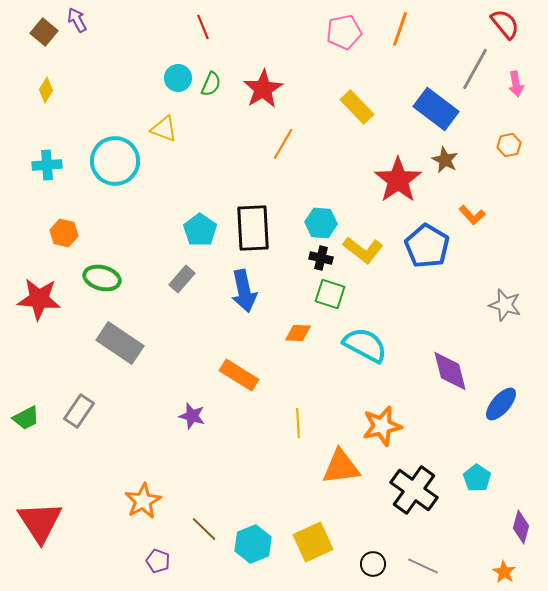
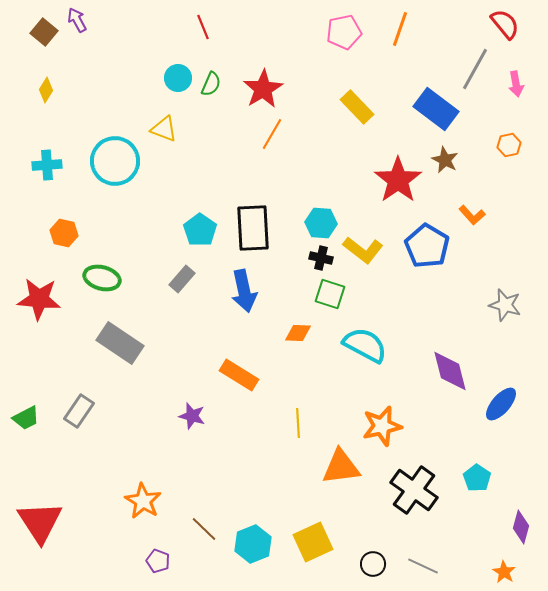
orange line at (283, 144): moved 11 px left, 10 px up
orange star at (143, 501): rotated 12 degrees counterclockwise
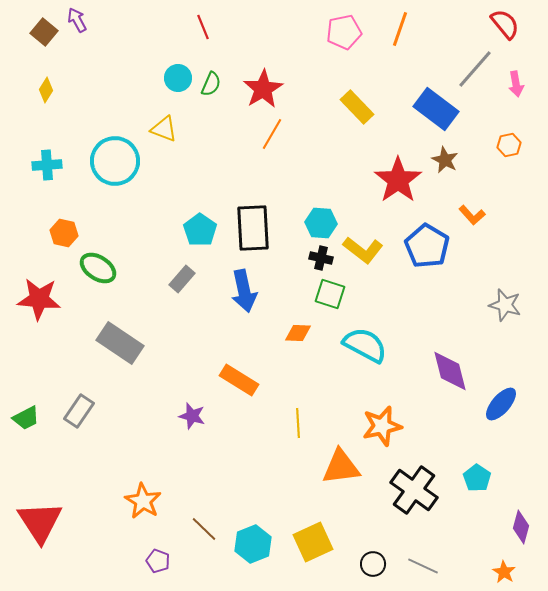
gray line at (475, 69): rotated 12 degrees clockwise
green ellipse at (102, 278): moved 4 px left, 10 px up; rotated 18 degrees clockwise
orange rectangle at (239, 375): moved 5 px down
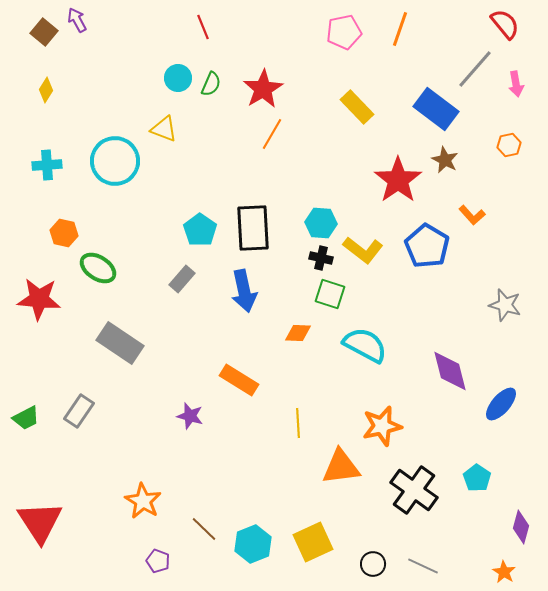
purple star at (192, 416): moved 2 px left
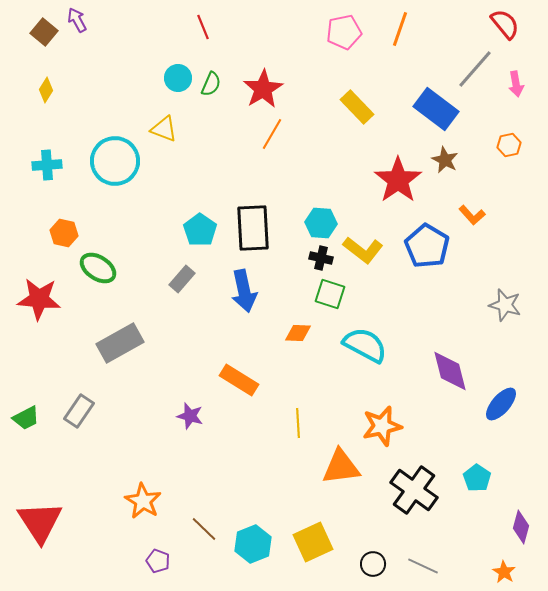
gray rectangle at (120, 343): rotated 63 degrees counterclockwise
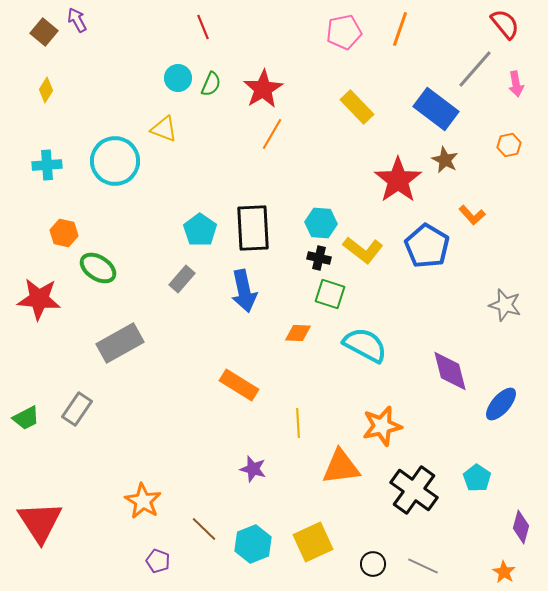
black cross at (321, 258): moved 2 px left
orange rectangle at (239, 380): moved 5 px down
gray rectangle at (79, 411): moved 2 px left, 2 px up
purple star at (190, 416): moved 63 px right, 53 px down
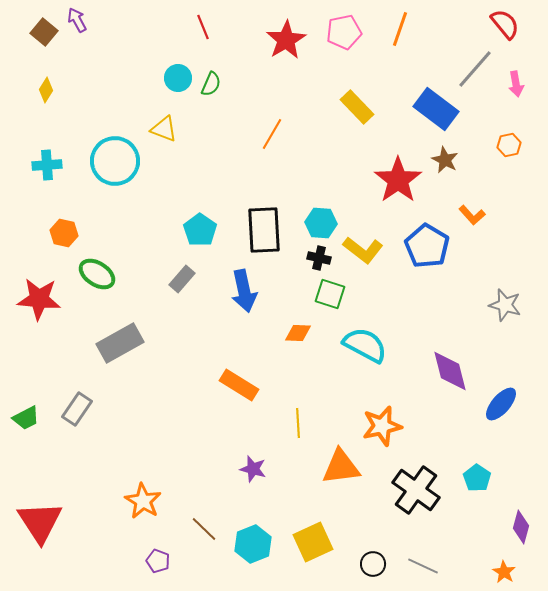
red star at (263, 89): moved 23 px right, 49 px up
black rectangle at (253, 228): moved 11 px right, 2 px down
green ellipse at (98, 268): moved 1 px left, 6 px down
black cross at (414, 490): moved 2 px right
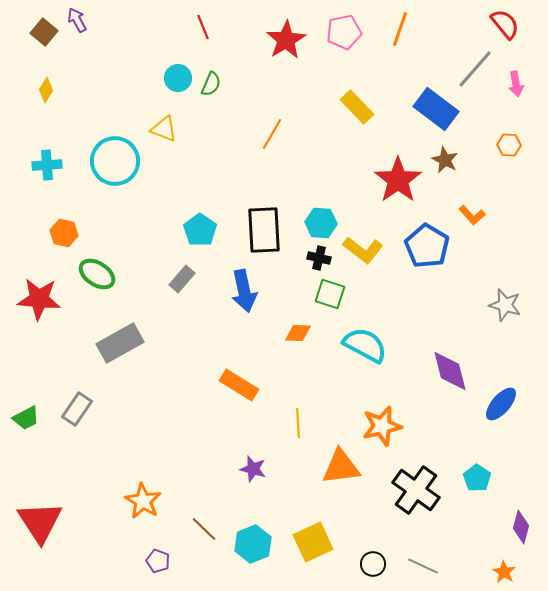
orange hexagon at (509, 145): rotated 15 degrees clockwise
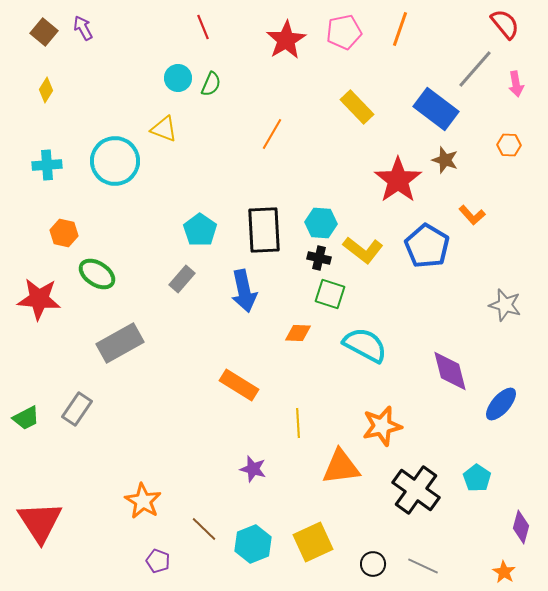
purple arrow at (77, 20): moved 6 px right, 8 px down
brown star at (445, 160): rotated 8 degrees counterclockwise
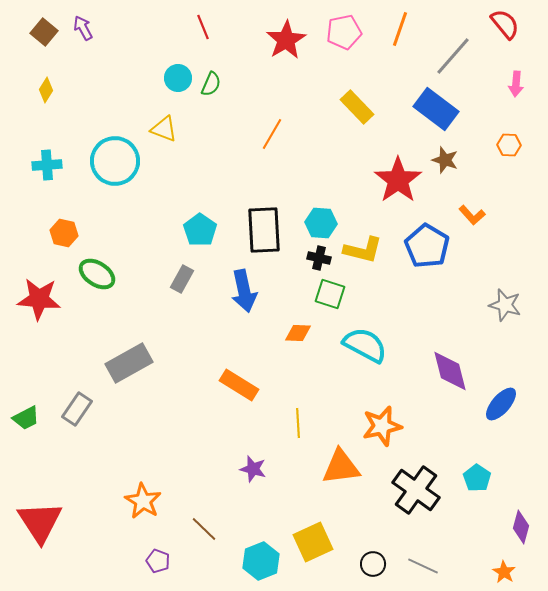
gray line at (475, 69): moved 22 px left, 13 px up
pink arrow at (516, 84): rotated 15 degrees clockwise
yellow L-shape at (363, 250): rotated 24 degrees counterclockwise
gray rectangle at (182, 279): rotated 12 degrees counterclockwise
gray rectangle at (120, 343): moved 9 px right, 20 px down
cyan hexagon at (253, 544): moved 8 px right, 17 px down
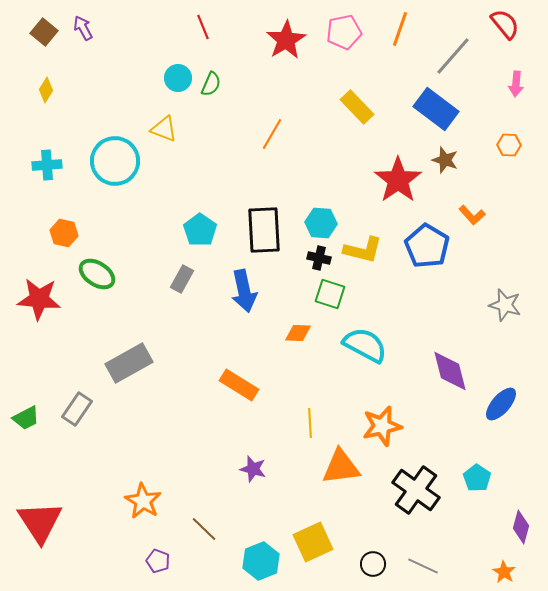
yellow line at (298, 423): moved 12 px right
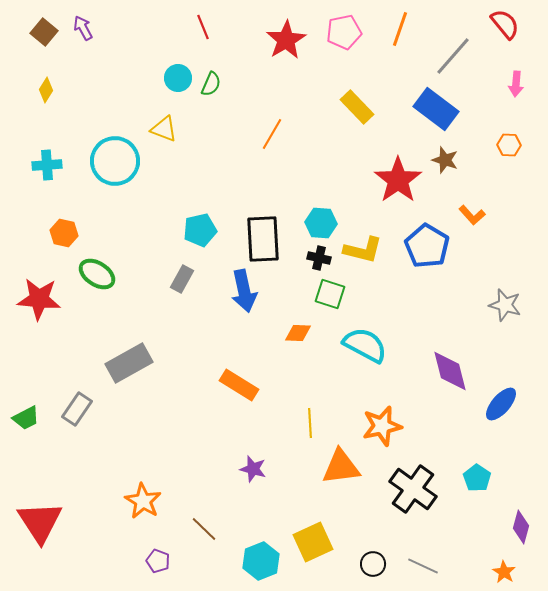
cyan pentagon at (200, 230): rotated 24 degrees clockwise
black rectangle at (264, 230): moved 1 px left, 9 px down
black cross at (416, 490): moved 3 px left, 1 px up
